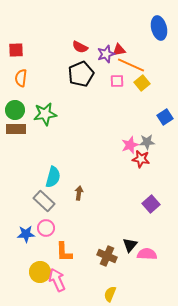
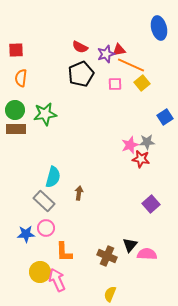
pink square: moved 2 px left, 3 px down
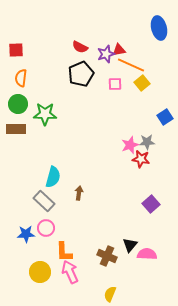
green circle: moved 3 px right, 6 px up
green star: rotated 10 degrees clockwise
pink arrow: moved 13 px right, 8 px up
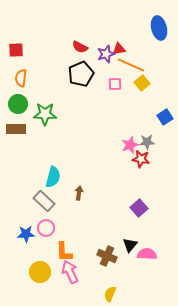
red triangle: moved 1 px up
purple square: moved 12 px left, 4 px down
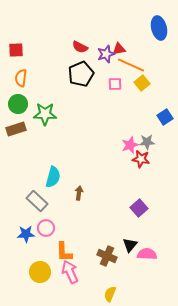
brown rectangle: rotated 18 degrees counterclockwise
gray rectangle: moved 7 px left
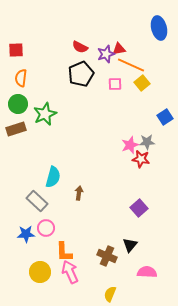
green star: rotated 25 degrees counterclockwise
pink semicircle: moved 18 px down
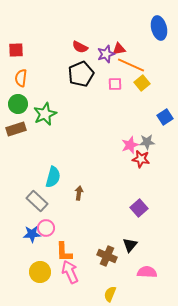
blue star: moved 6 px right
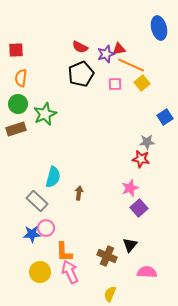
pink star: moved 43 px down
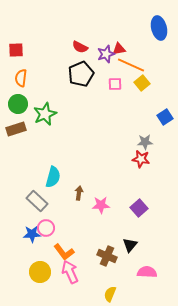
gray star: moved 2 px left
pink star: moved 29 px left, 17 px down; rotated 18 degrees clockwise
orange L-shape: rotated 35 degrees counterclockwise
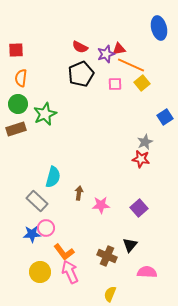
gray star: rotated 21 degrees counterclockwise
